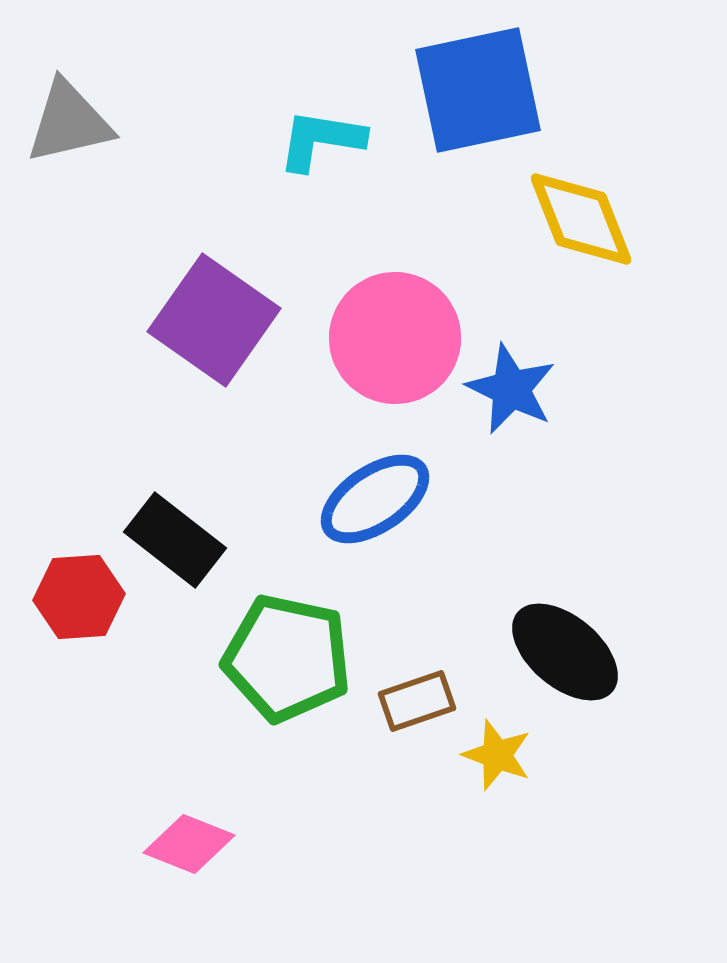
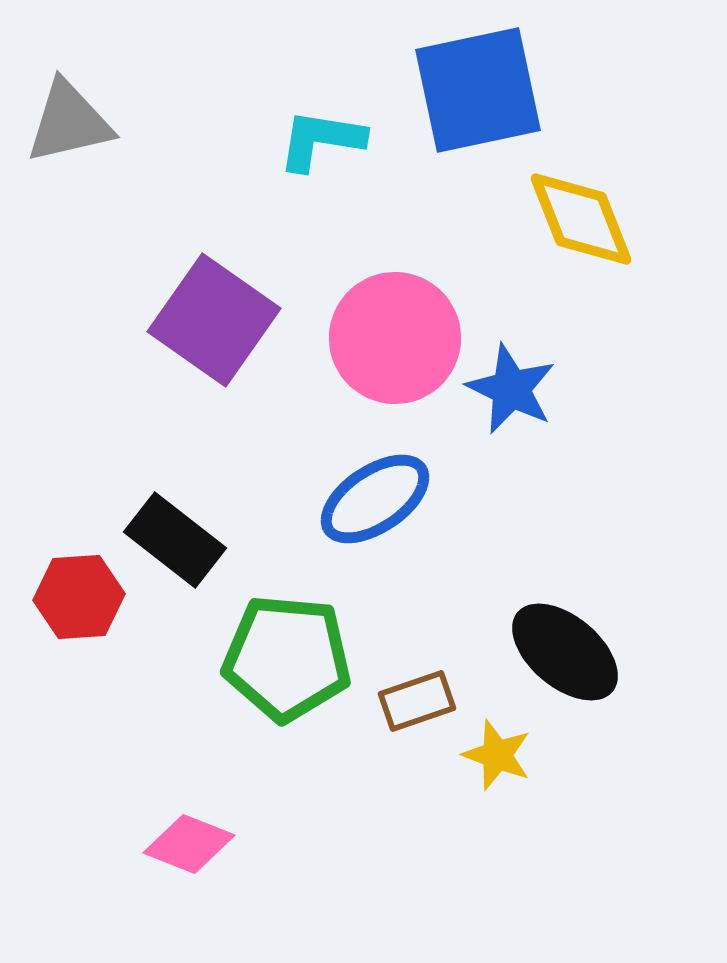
green pentagon: rotated 7 degrees counterclockwise
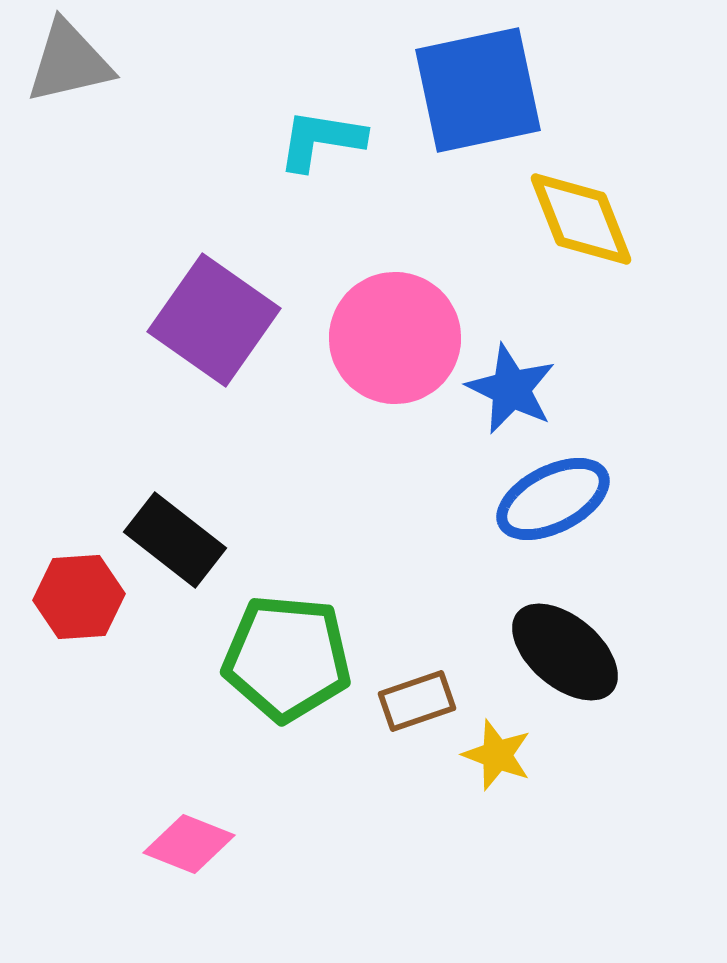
gray triangle: moved 60 px up
blue ellipse: moved 178 px right; rotated 7 degrees clockwise
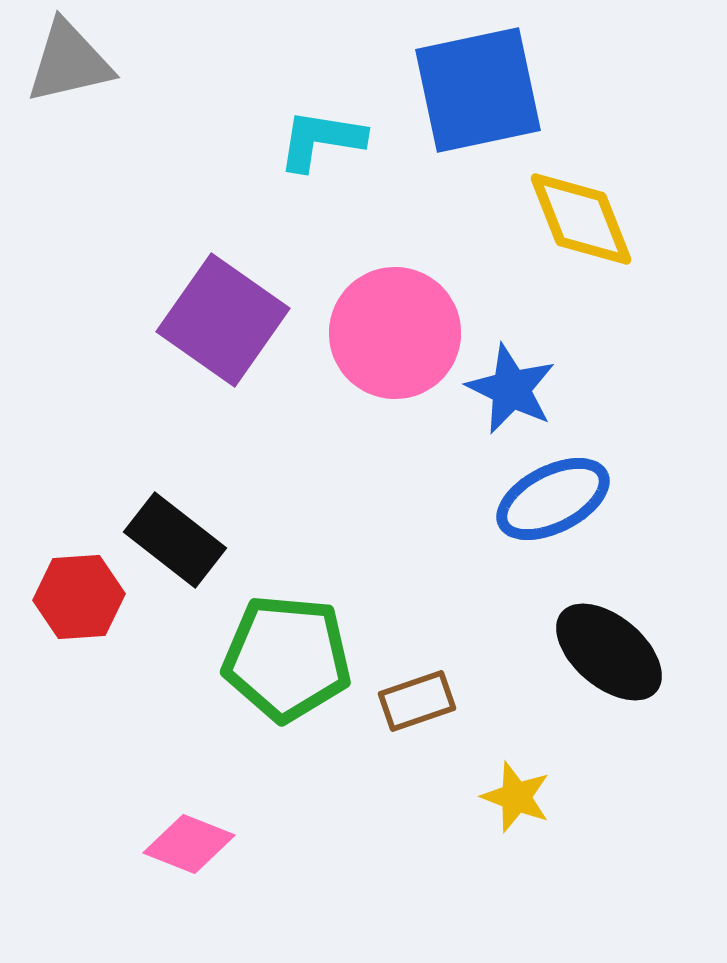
purple square: moved 9 px right
pink circle: moved 5 px up
black ellipse: moved 44 px right
yellow star: moved 19 px right, 42 px down
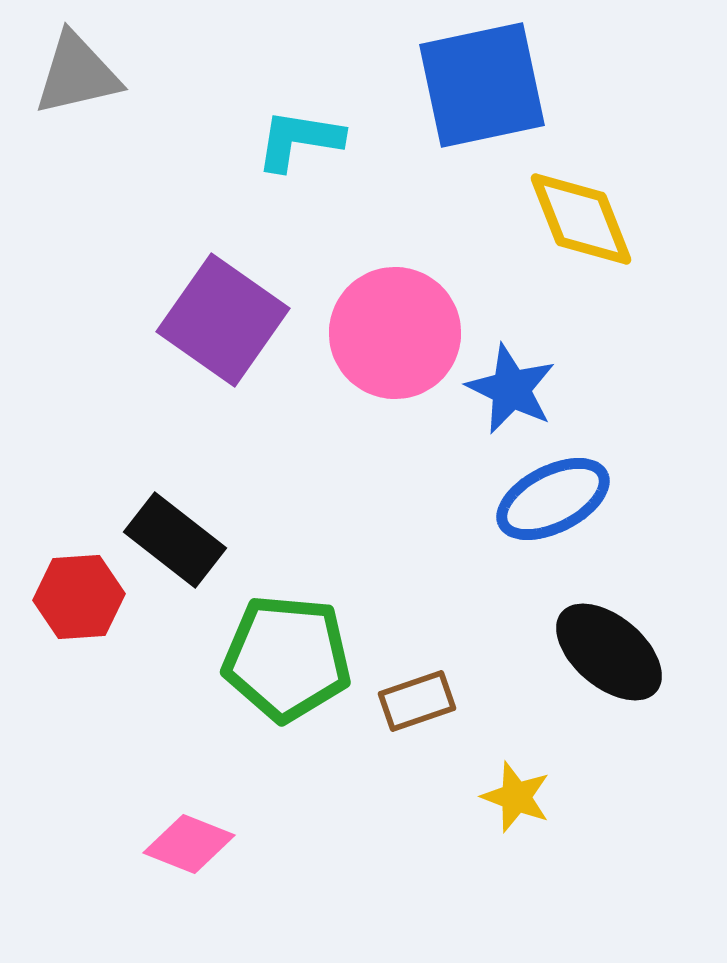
gray triangle: moved 8 px right, 12 px down
blue square: moved 4 px right, 5 px up
cyan L-shape: moved 22 px left
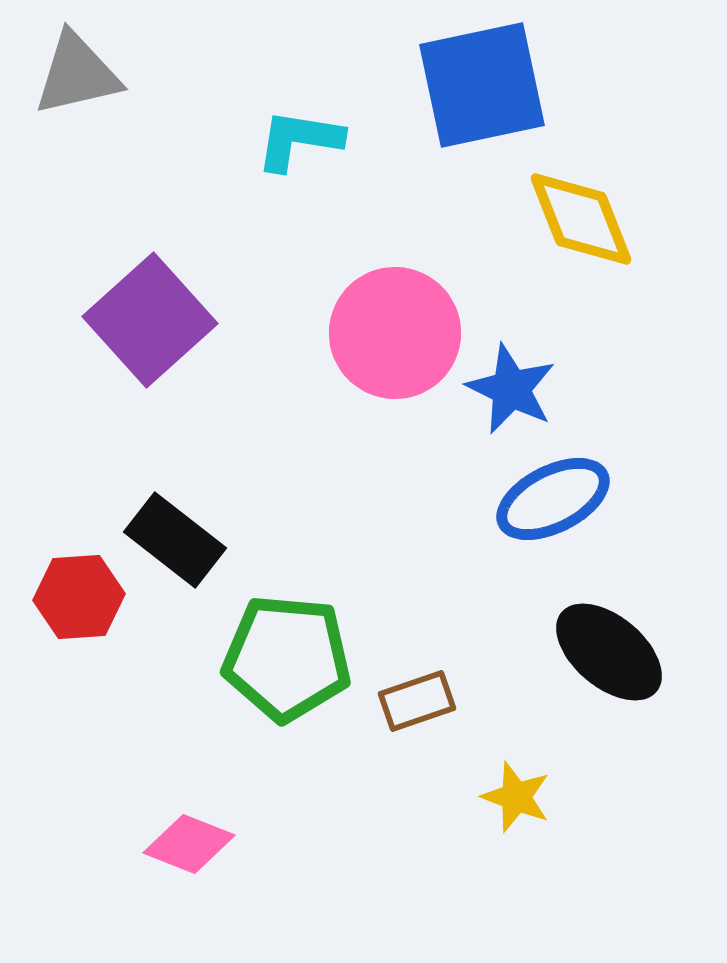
purple square: moved 73 px left; rotated 13 degrees clockwise
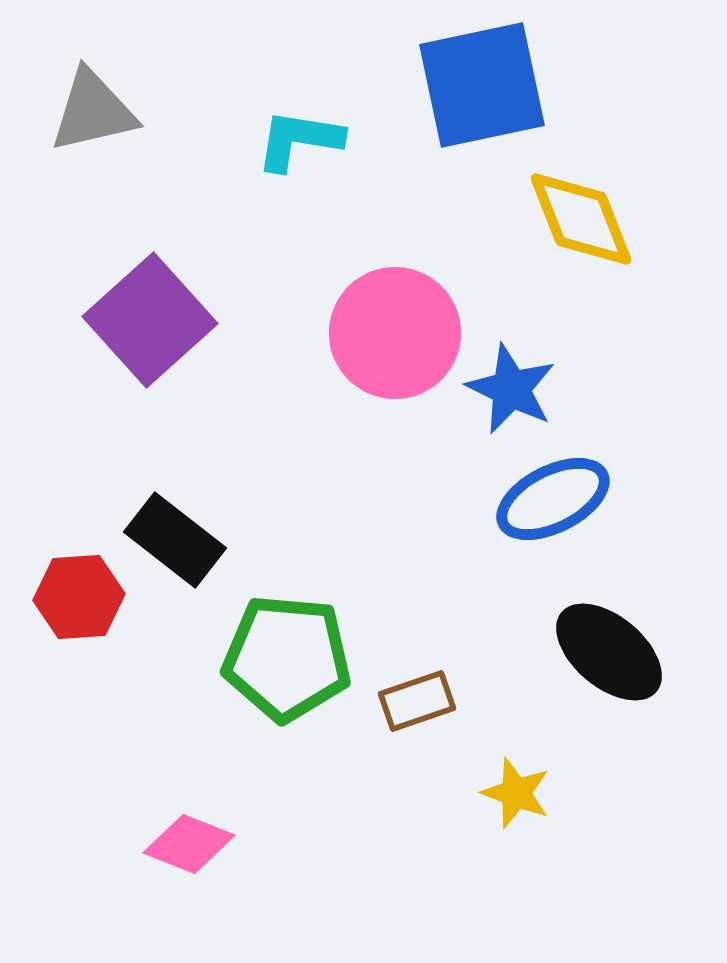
gray triangle: moved 16 px right, 37 px down
yellow star: moved 4 px up
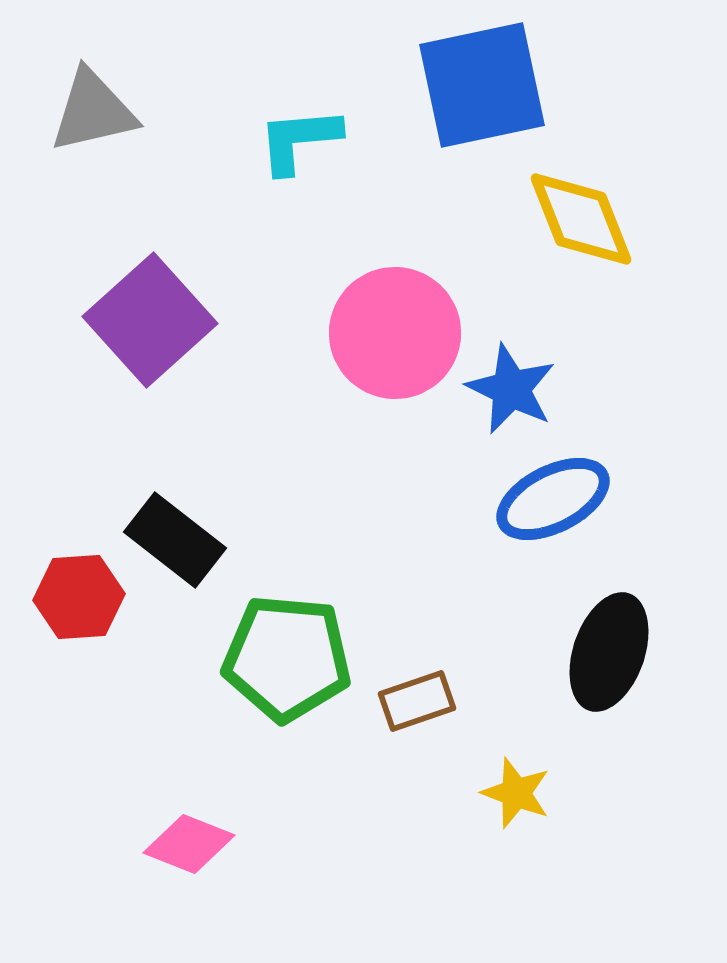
cyan L-shape: rotated 14 degrees counterclockwise
black ellipse: rotated 69 degrees clockwise
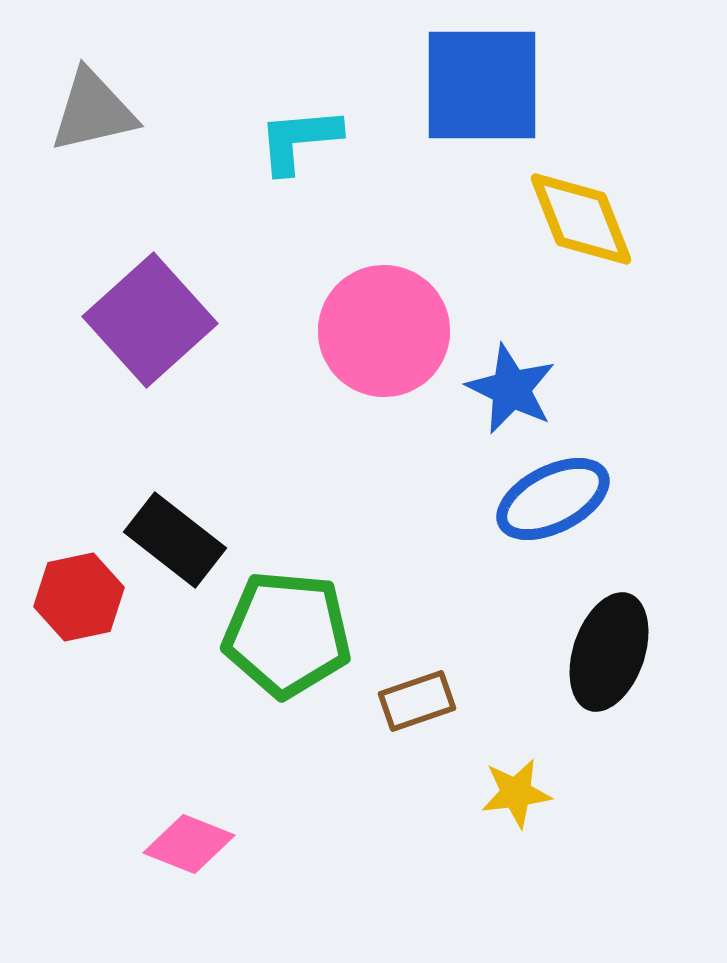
blue square: rotated 12 degrees clockwise
pink circle: moved 11 px left, 2 px up
red hexagon: rotated 8 degrees counterclockwise
green pentagon: moved 24 px up
yellow star: rotated 28 degrees counterclockwise
